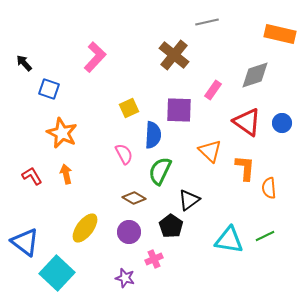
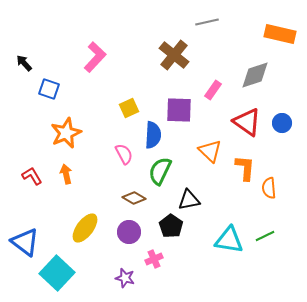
orange star: moved 4 px right; rotated 24 degrees clockwise
black triangle: rotated 25 degrees clockwise
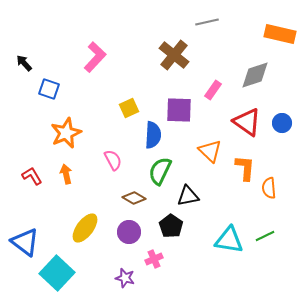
pink semicircle: moved 11 px left, 6 px down
black triangle: moved 1 px left, 4 px up
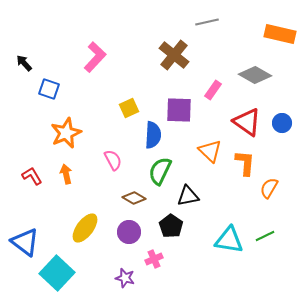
gray diamond: rotated 48 degrees clockwise
orange L-shape: moved 5 px up
orange semicircle: rotated 35 degrees clockwise
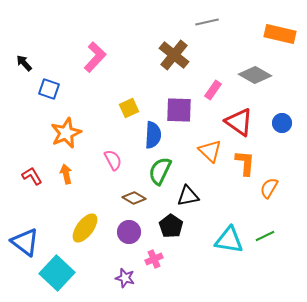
red triangle: moved 8 px left
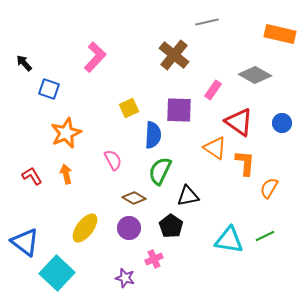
orange triangle: moved 5 px right, 3 px up; rotated 10 degrees counterclockwise
purple circle: moved 4 px up
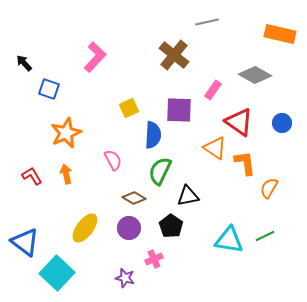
orange L-shape: rotated 12 degrees counterclockwise
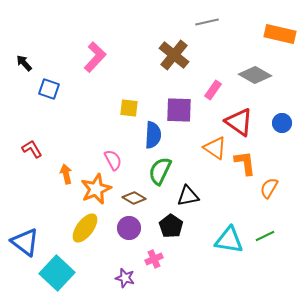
yellow square: rotated 30 degrees clockwise
orange star: moved 30 px right, 56 px down
red L-shape: moved 27 px up
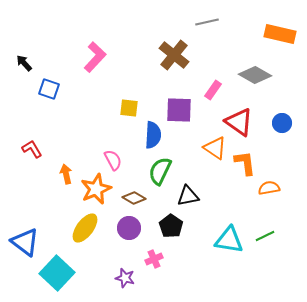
orange semicircle: rotated 50 degrees clockwise
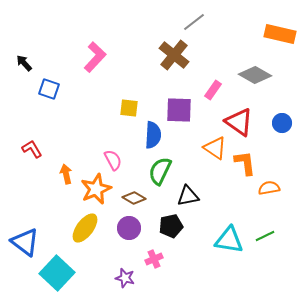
gray line: moved 13 px left; rotated 25 degrees counterclockwise
black pentagon: rotated 25 degrees clockwise
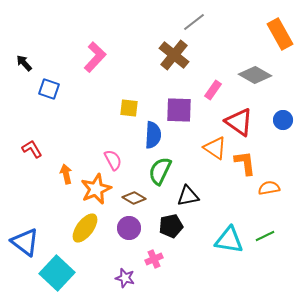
orange rectangle: rotated 48 degrees clockwise
blue circle: moved 1 px right, 3 px up
